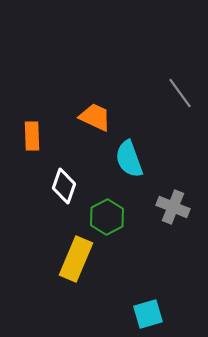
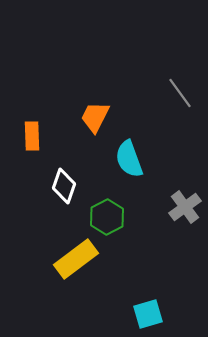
orange trapezoid: rotated 88 degrees counterclockwise
gray cross: moved 12 px right; rotated 32 degrees clockwise
yellow rectangle: rotated 30 degrees clockwise
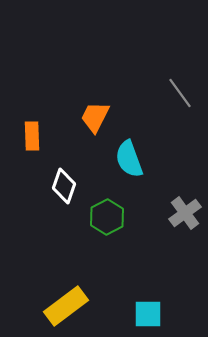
gray cross: moved 6 px down
yellow rectangle: moved 10 px left, 47 px down
cyan square: rotated 16 degrees clockwise
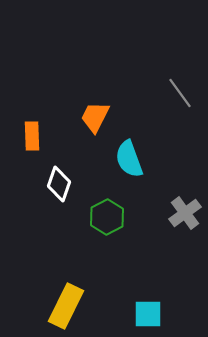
white diamond: moved 5 px left, 2 px up
yellow rectangle: rotated 27 degrees counterclockwise
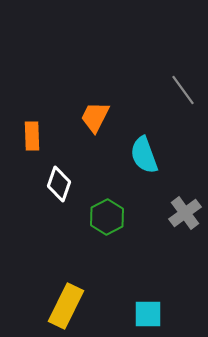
gray line: moved 3 px right, 3 px up
cyan semicircle: moved 15 px right, 4 px up
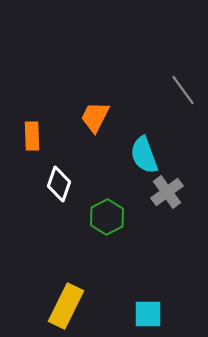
gray cross: moved 18 px left, 21 px up
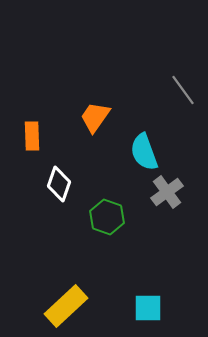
orange trapezoid: rotated 8 degrees clockwise
cyan semicircle: moved 3 px up
green hexagon: rotated 12 degrees counterclockwise
yellow rectangle: rotated 21 degrees clockwise
cyan square: moved 6 px up
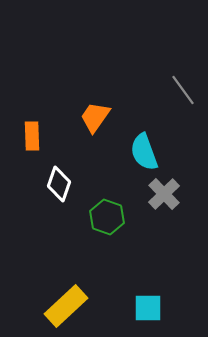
gray cross: moved 3 px left, 2 px down; rotated 8 degrees counterclockwise
